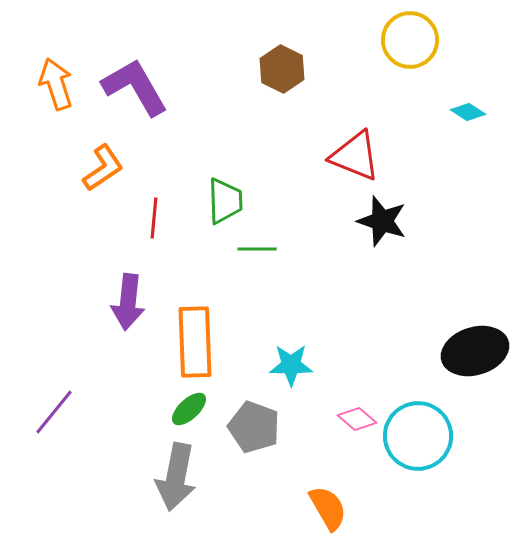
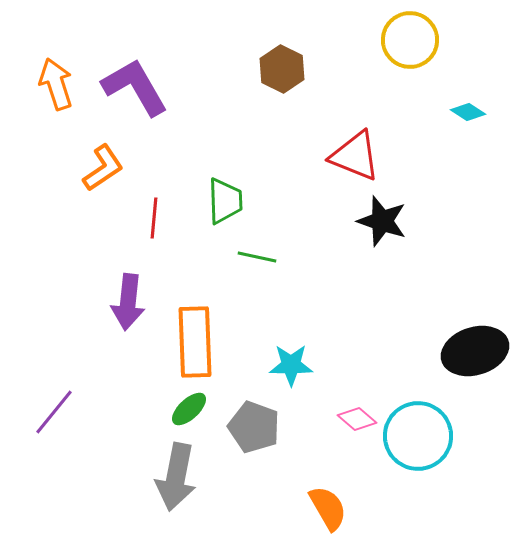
green line: moved 8 px down; rotated 12 degrees clockwise
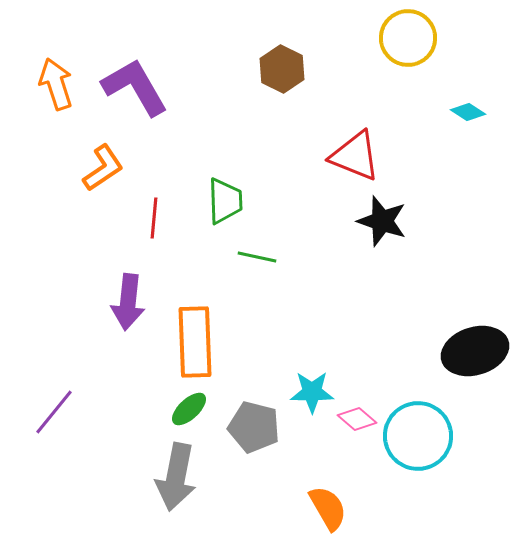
yellow circle: moved 2 px left, 2 px up
cyan star: moved 21 px right, 27 px down
gray pentagon: rotated 6 degrees counterclockwise
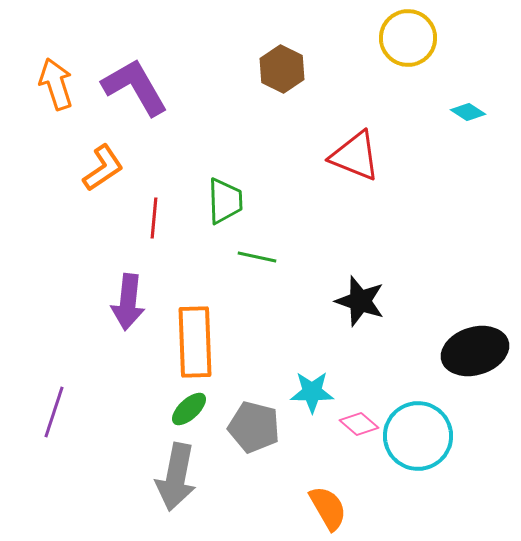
black star: moved 22 px left, 80 px down
purple line: rotated 21 degrees counterclockwise
pink diamond: moved 2 px right, 5 px down
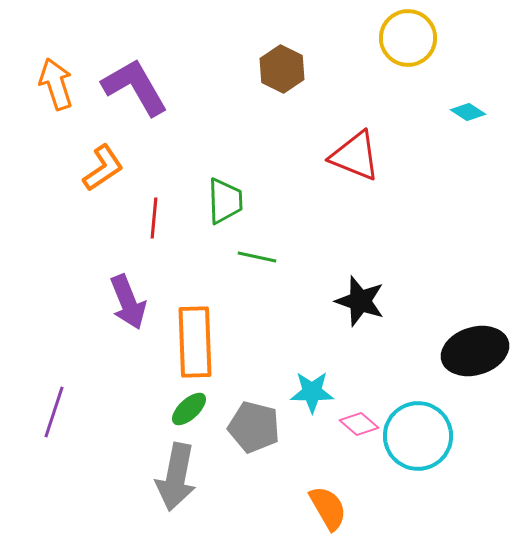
purple arrow: rotated 28 degrees counterclockwise
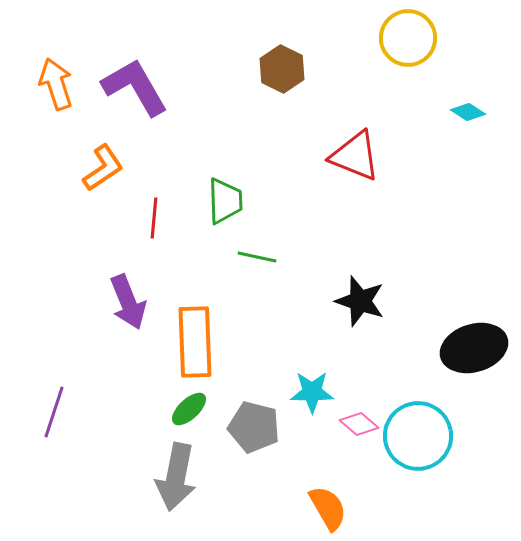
black ellipse: moved 1 px left, 3 px up
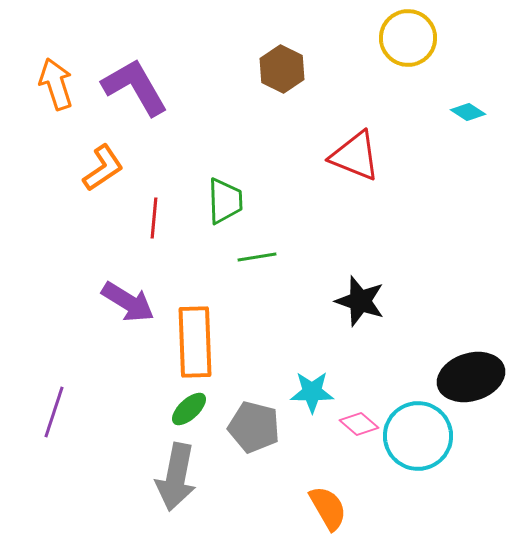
green line: rotated 21 degrees counterclockwise
purple arrow: rotated 36 degrees counterclockwise
black ellipse: moved 3 px left, 29 px down
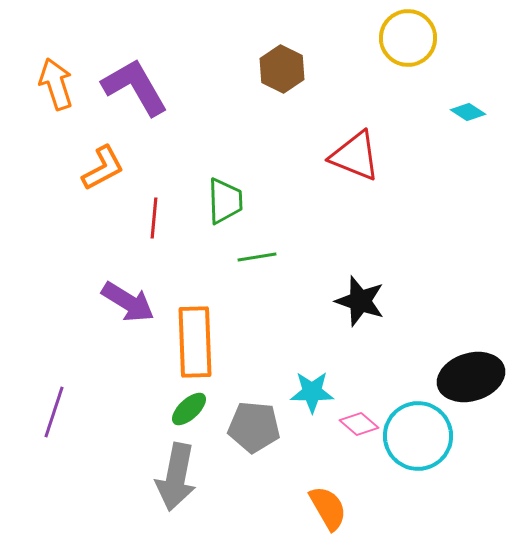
orange L-shape: rotated 6 degrees clockwise
gray pentagon: rotated 9 degrees counterclockwise
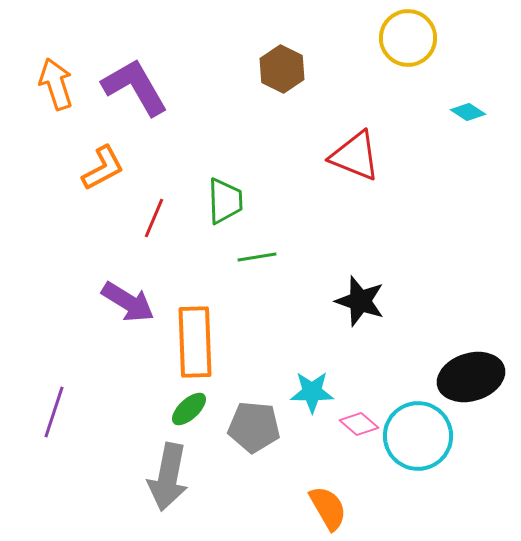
red line: rotated 18 degrees clockwise
gray arrow: moved 8 px left
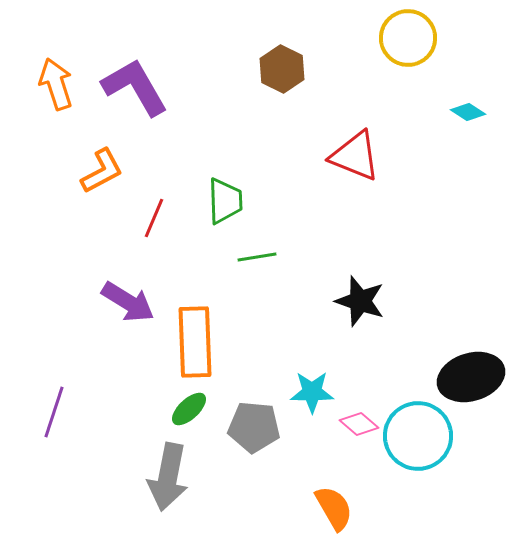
orange L-shape: moved 1 px left, 3 px down
orange semicircle: moved 6 px right
